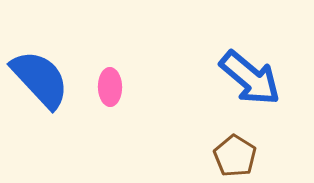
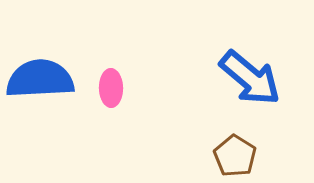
blue semicircle: rotated 50 degrees counterclockwise
pink ellipse: moved 1 px right, 1 px down
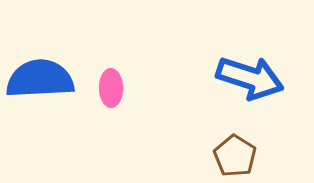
blue arrow: rotated 22 degrees counterclockwise
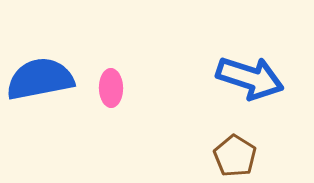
blue semicircle: rotated 8 degrees counterclockwise
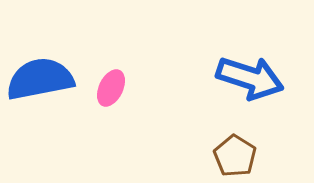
pink ellipse: rotated 27 degrees clockwise
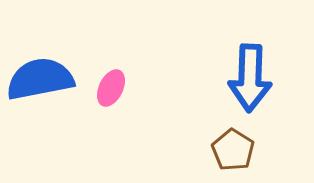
blue arrow: rotated 74 degrees clockwise
brown pentagon: moved 2 px left, 6 px up
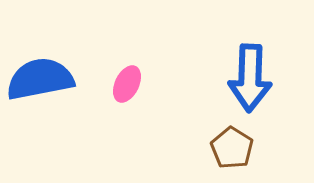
pink ellipse: moved 16 px right, 4 px up
brown pentagon: moved 1 px left, 2 px up
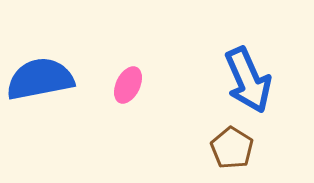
blue arrow: moved 2 px left, 2 px down; rotated 26 degrees counterclockwise
pink ellipse: moved 1 px right, 1 px down
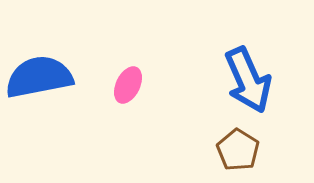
blue semicircle: moved 1 px left, 2 px up
brown pentagon: moved 6 px right, 2 px down
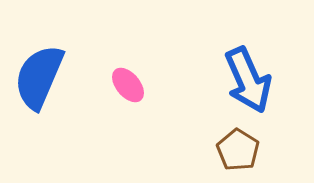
blue semicircle: rotated 56 degrees counterclockwise
pink ellipse: rotated 66 degrees counterclockwise
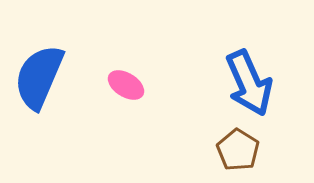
blue arrow: moved 1 px right, 3 px down
pink ellipse: moved 2 px left; rotated 18 degrees counterclockwise
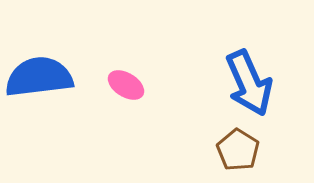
blue semicircle: rotated 60 degrees clockwise
